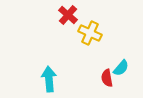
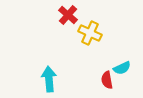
cyan semicircle: moved 1 px right; rotated 24 degrees clockwise
red semicircle: moved 2 px down
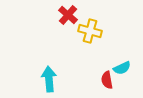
yellow cross: moved 2 px up; rotated 10 degrees counterclockwise
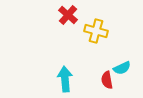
yellow cross: moved 6 px right
cyan arrow: moved 16 px right
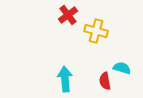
red cross: rotated 12 degrees clockwise
cyan semicircle: rotated 138 degrees counterclockwise
red semicircle: moved 2 px left, 1 px down
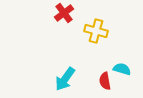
red cross: moved 4 px left, 2 px up
cyan semicircle: moved 1 px down
cyan arrow: rotated 140 degrees counterclockwise
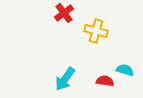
cyan semicircle: moved 3 px right, 1 px down
red semicircle: rotated 108 degrees clockwise
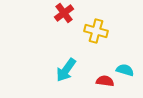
cyan arrow: moved 1 px right, 9 px up
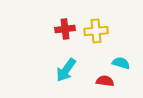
red cross: moved 1 px right, 16 px down; rotated 30 degrees clockwise
yellow cross: rotated 20 degrees counterclockwise
cyan semicircle: moved 4 px left, 7 px up
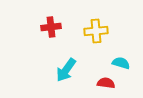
red cross: moved 14 px left, 2 px up
red semicircle: moved 1 px right, 2 px down
